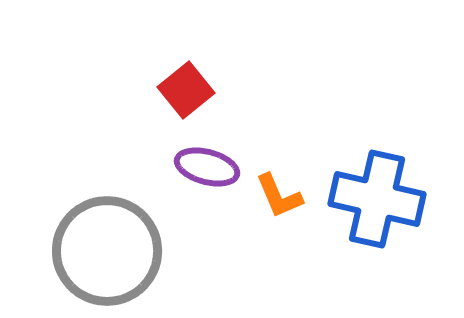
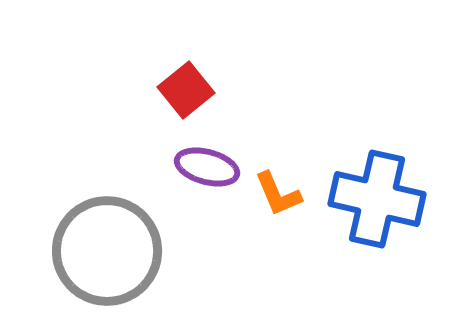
orange L-shape: moved 1 px left, 2 px up
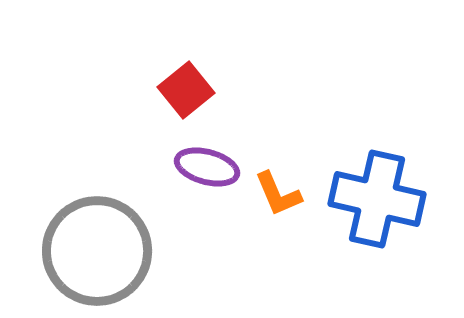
gray circle: moved 10 px left
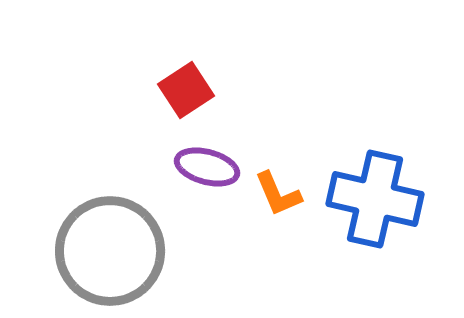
red square: rotated 6 degrees clockwise
blue cross: moved 2 px left
gray circle: moved 13 px right
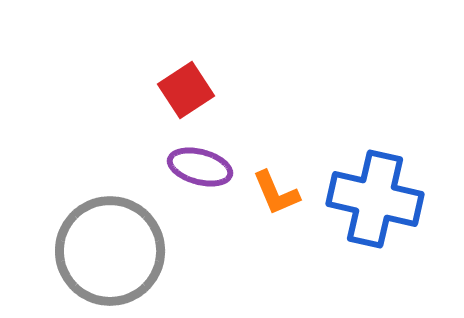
purple ellipse: moved 7 px left
orange L-shape: moved 2 px left, 1 px up
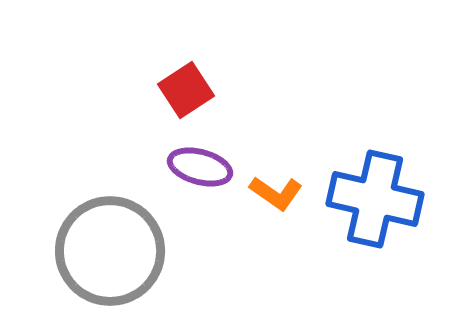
orange L-shape: rotated 32 degrees counterclockwise
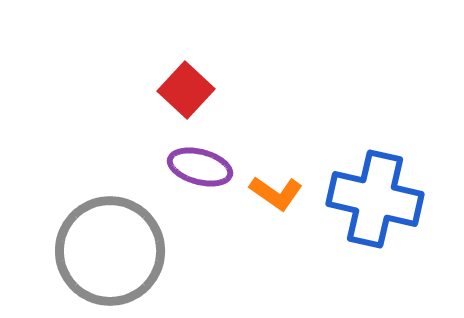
red square: rotated 14 degrees counterclockwise
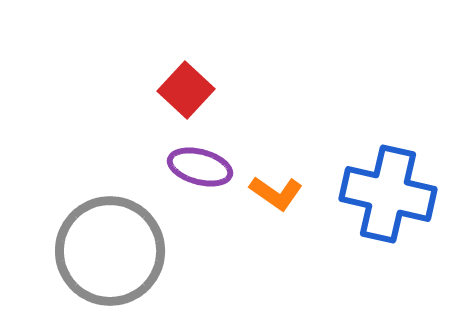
blue cross: moved 13 px right, 5 px up
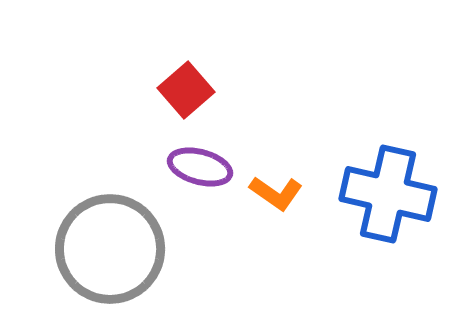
red square: rotated 6 degrees clockwise
gray circle: moved 2 px up
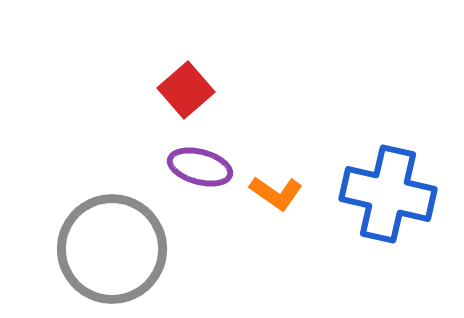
gray circle: moved 2 px right
